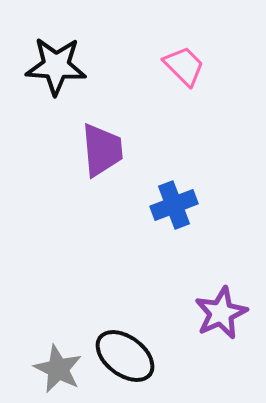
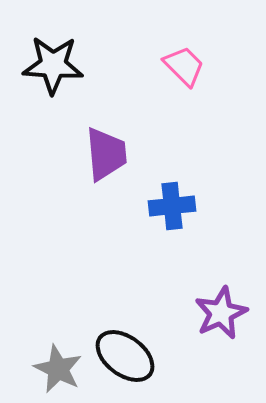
black star: moved 3 px left, 1 px up
purple trapezoid: moved 4 px right, 4 px down
blue cross: moved 2 px left, 1 px down; rotated 15 degrees clockwise
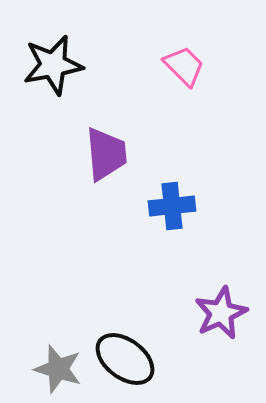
black star: rotated 14 degrees counterclockwise
black ellipse: moved 3 px down
gray star: rotated 9 degrees counterclockwise
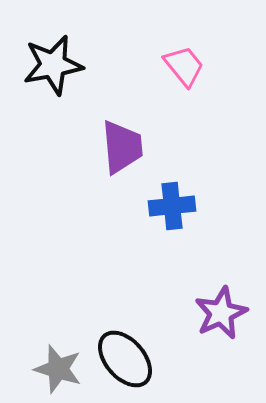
pink trapezoid: rotated 6 degrees clockwise
purple trapezoid: moved 16 px right, 7 px up
black ellipse: rotated 12 degrees clockwise
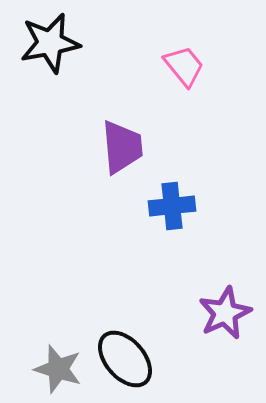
black star: moved 3 px left, 22 px up
purple star: moved 4 px right
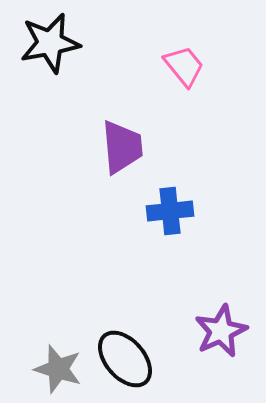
blue cross: moved 2 px left, 5 px down
purple star: moved 4 px left, 18 px down
